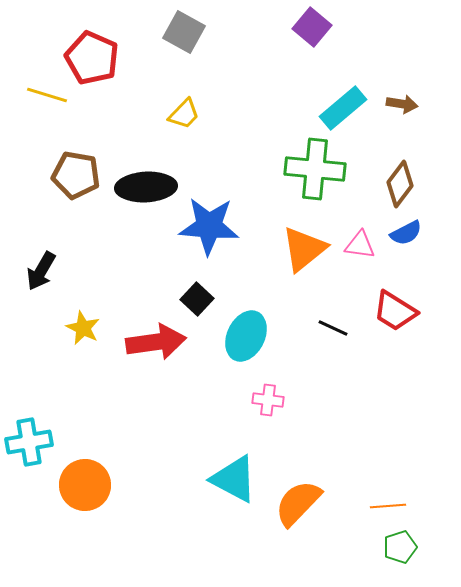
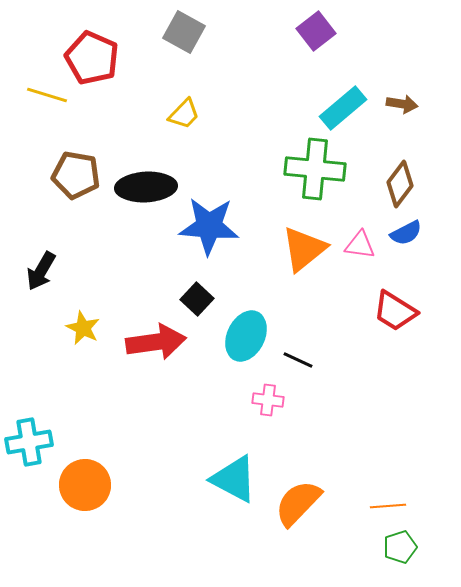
purple square: moved 4 px right, 4 px down; rotated 12 degrees clockwise
black line: moved 35 px left, 32 px down
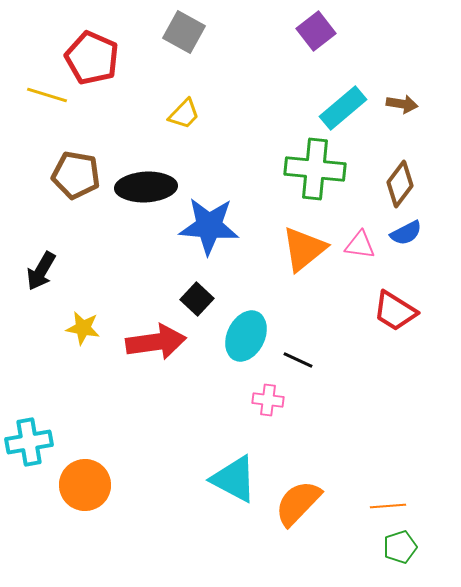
yellow star: rotated 16 degrees counterclockwise
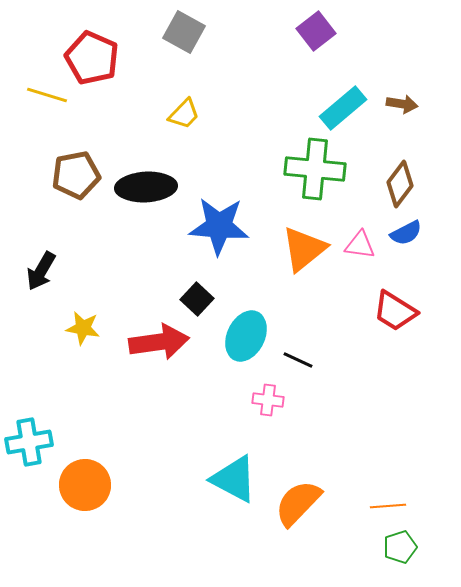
brown pentagon: rotated 21 degrees counterclockwise
blue star: moved 10 px right
red arrow: moved 3 px right
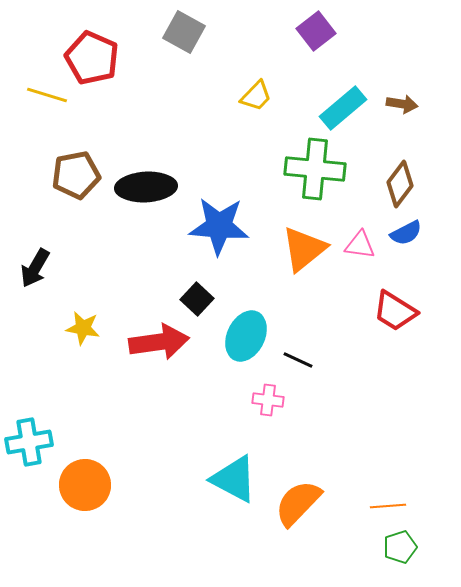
yellow trapezoid: moved 72 px right, 18 px up
black arrow: moved 6 px left, 3 px up
